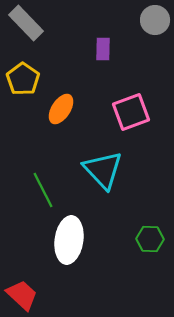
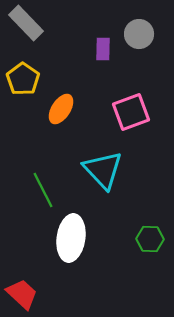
gray circle: moved 16 px left, 14 px down
white ellipse: moved 2 px right, 2 px up
red trapezoid: moved 1 px up
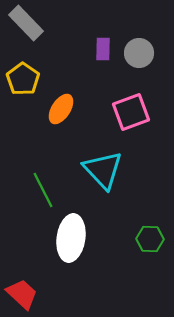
gray circle: moved 19 px down
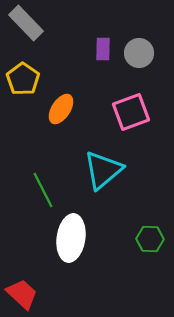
cyan triangle: rotated 33 degrees clockwise
